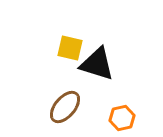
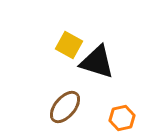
yellow square: moved 1 px left, 3 px up; rotated 16 degrees clockwise
black triangle: moved 2 px up
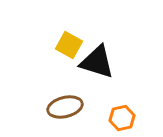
brown ellipse: rotated 36 degrees clockwise
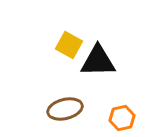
black triangle: moved 1 px right, 1 px up; rotated 18 degrees counterclockwise
brown ellipse: moved 2 px down
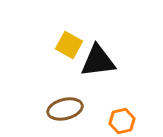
black triangle: rotated 6 degrees counterclockwise
orange hexagon: moved 3 px down
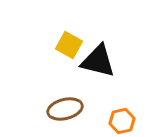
black triangle: rotated 21 degrees clockwise
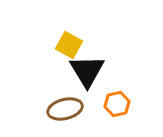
black triangle: moved 11 px left, 10 px down; rotated 45 degrees clockwise
orange hexagon: moved 5 px left, 17 px up
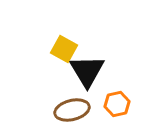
yellow square: moved 5 px left, 4 px down
brown ellipse: moved 7 px right, 1 px down
